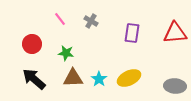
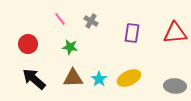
red circle: moved 4 px left
green star: moved 4 px right, 6 px up
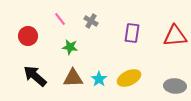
red triangle: moved 3 px down
red circle: moved 8 px up
black arrow: moved 1 px right, 3 px up
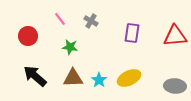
cyan star: moved 1 px down
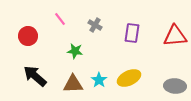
gray cross: moved 4 px right, 4 px down
green star: moved 5 px right, 4 px down
brown triangle: moved 6 px down
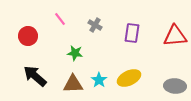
green star: moved 2 px down
